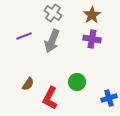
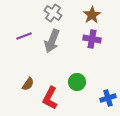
blue cross: moved 1 px left
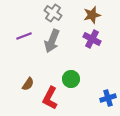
brown star: rotated 18 degrees clockwise
purple cross: rotated 18 degrees clockwise
green circle: moved 6 px left, 3 px up
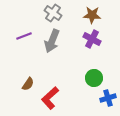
brown star: rotated 18 degrees clockwise
green circle: moved 23 px right, 1 px up
red L-shape: rotated 20 degrees clockwise
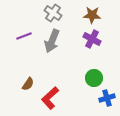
blue cross: moved 1 px left
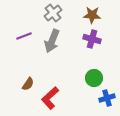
gray cross: rotated 18 degrees clockwise
purple cross: rotated 12 degrees counterclockwise
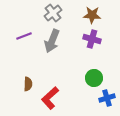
brown semicircle: rotated 32 degrees counterclockwise
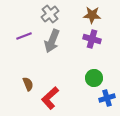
gray cross: moved 3 px left, 1 px down
brown semicircle: rotated 24 degrees counterclockwise
